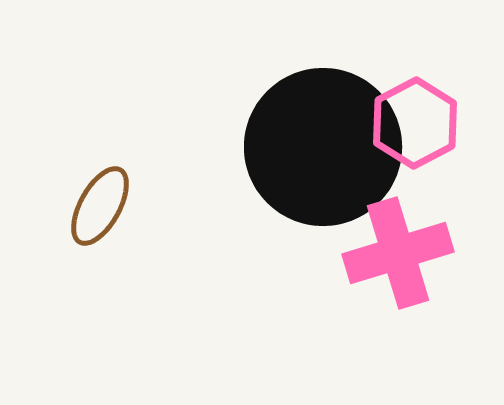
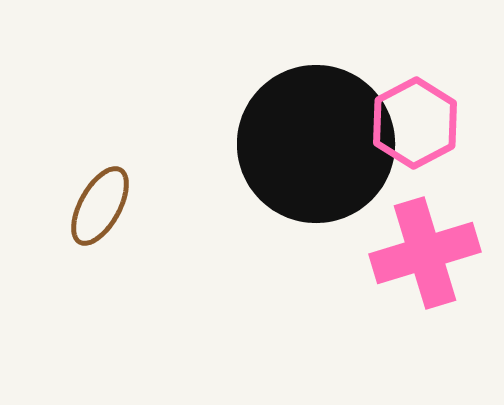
black circle: moved 7 px left, 3 px up
pink cross: moved 27 px right
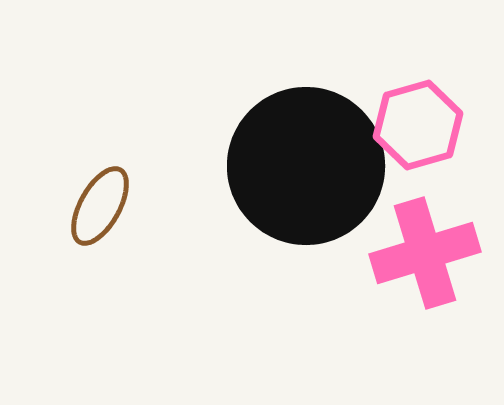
pink hexagon: moved 3 px right, 2 px down; rotated 12 degrees clockwise
black circle: moved 10 px left, 22 px down
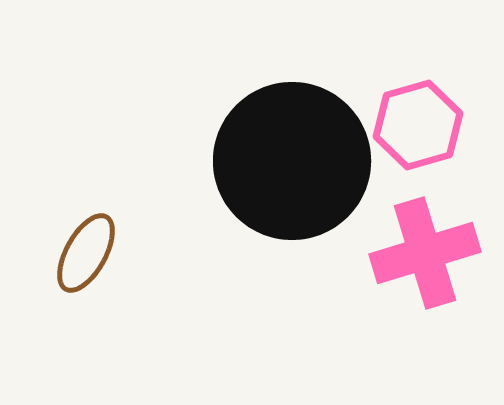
black circle: moved 14 px left, 5 px up
brown ellipse: moved 14 px left, 47 px down
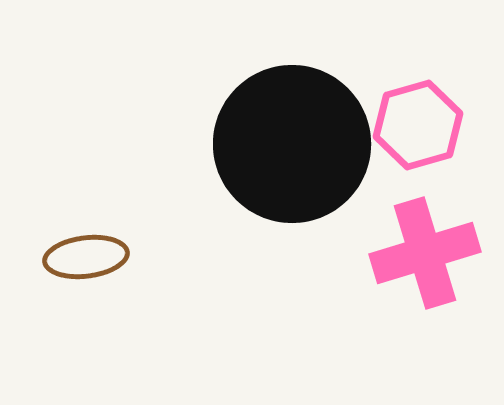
black circle: moved 17 px up
brown ellipse: moved 4 px down; rotated 54 degrees clockwise
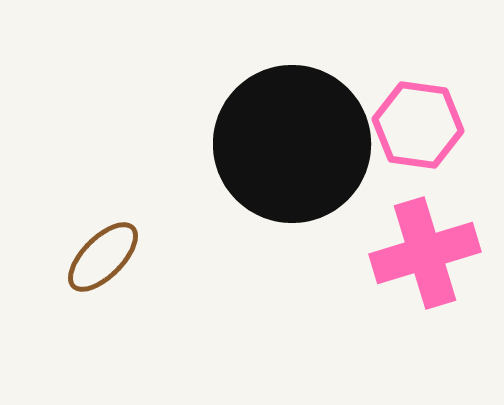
pink hexagon: rotated 24 degrees clockwise
brown ellipse: moved 17 px right; rotated 38 degrees counterclockwise
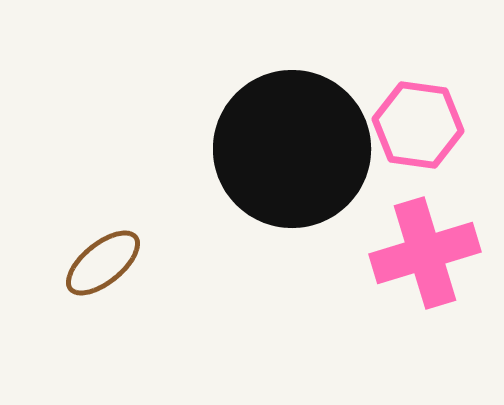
black circle: moved 5 px down
brown ellipse: moved 6 px down; rotated 6 degrees clockwise
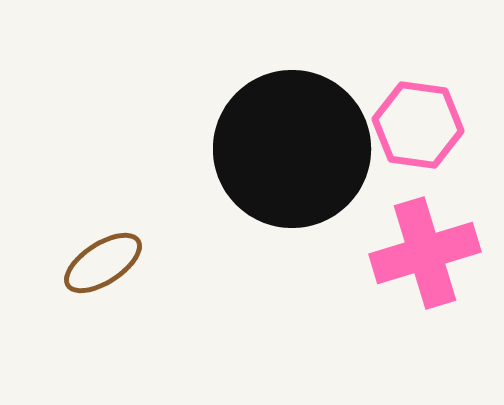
brown ellipse: rotated 6 degrees clockwise
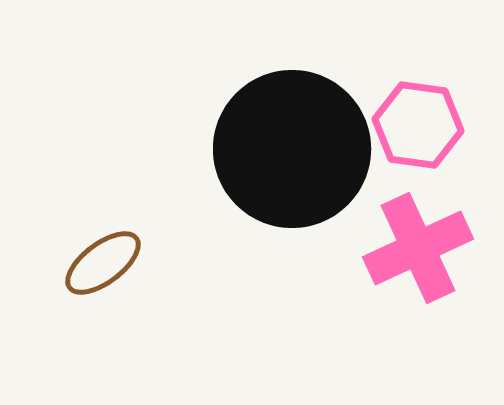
pink cross: moved 7 px left, 5 px up; rotated 8 degrees counterclockwise
brown ellipse: rotated 4 degrees counterclockwise
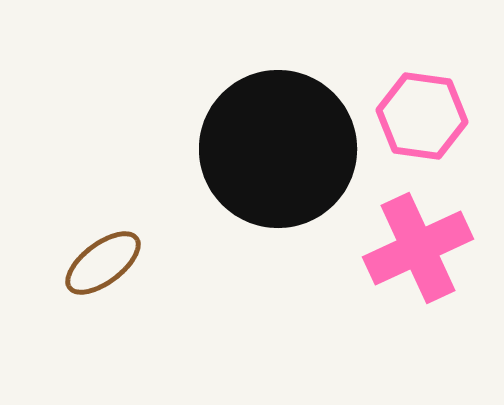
pink hexagon: moved 4 px right, 9 px up
black circle: moved 14 px left
